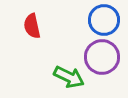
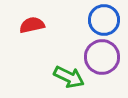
red semicircle: moved 1 px up; rotated 90 degrees clockwise
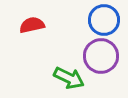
purple circle: moved 1 px left, 1 px up
green arrow: moved 1 px down
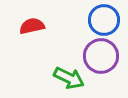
red semicircle: moved 1 px down
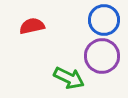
purple circle: moved 1 px right
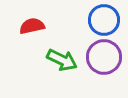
purple circle: moved 2 px right, 1 px down
green arrow: moved 7 px left, 18 px up
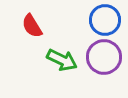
blue circle: moved 1 px right
red semicircle: rotated 110 degrees counterclockwise
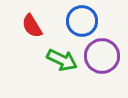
blue circle: moved 23 px left, 1 px down
purple circle: moved 2 px left, 1 px up
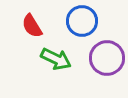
purple circle: moved 5 px right, 2 px down
green arrow: moved 6 px left, 1 px up
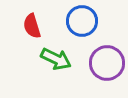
red semicircle: rotated 15 degrees clockwise
purple circle: moved 5 px down
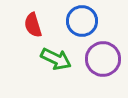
red semicircle: moved 1 px right, 1 px up
purple circle: moved 4 px left, 4 px up
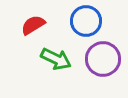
blue circle: moved 4 px right
red semicircle: rotated 75 degrees clockwise
